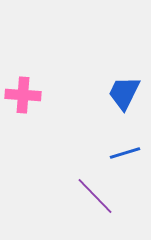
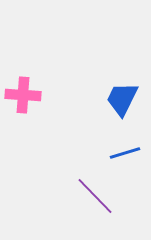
blue trapezoid: moved 2 px left, 6 px down
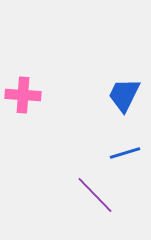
blue trapezoid: moved 2 px right, 4 px up
purple line: moved 1 px up
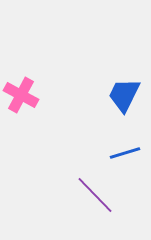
pink cross: moved 2 px left; rotated 24 degrees clockwise
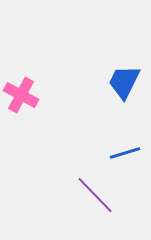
blue trapezoid: moved 13 px up
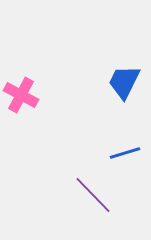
purple line: moved 2 px left
